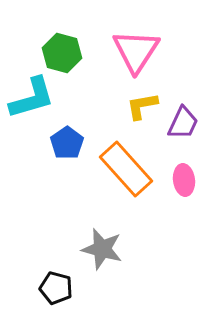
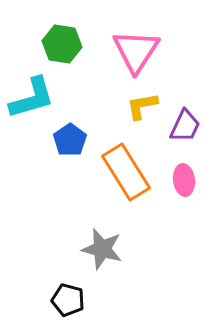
green hexagon: moved 9 px up; rotated 6 degrees counterclockwise
purple trapezoid: moved 2 px right, 3 px down
blue pentagon: moved 3 px right, 3 px up
orange rectangle: moved 3 px down; rotated 10 degrees clockwise
black pentagon: moved 12 px right, 12 px down
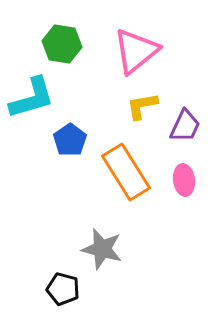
pink triangle: rotated 18 degrees clockwise
black pentagon: moved 5 px left, 11 px up
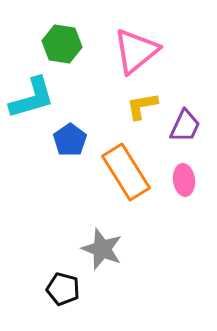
gray star: rotated 6 degrees clockwise
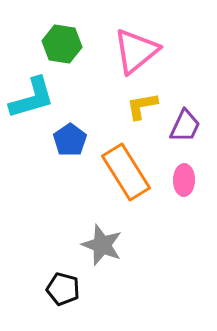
pink ellipse: rotated 8 degrees clockwise
gray star: moved 4 px up
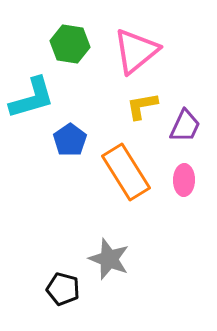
green hexagon: moved 8 px right
gray star: moved 7 px right, 14 px down
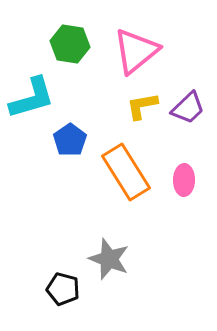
purple trapezoid: moved 3 px right, 18 px up; rotated 21 degrees clockwise
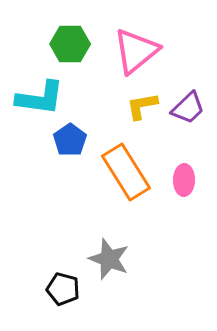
green hexagon: rotated 9 degrees counterclockwise
cyan L-shape: moved 8 px right; rotated 24 degrees clockwise
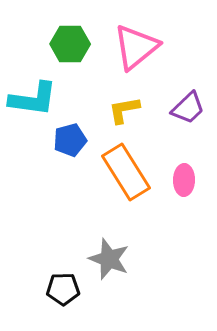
pink triangle: moved 4 px up
cyan L-shape: moved 7 px left, 1 px down
yellow L-shape: moved 18 px left, 4 px down
blue pentagon: rotated 20 degrees clockwise
black pentagon: rotated 16 degrees counterclockwise
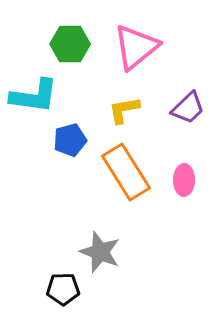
cyan L-shape: moved 1 px right, 3 px up
gray star: moved 9 px left, 7 px up
